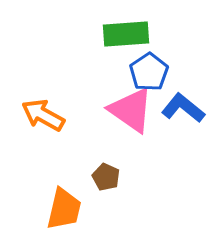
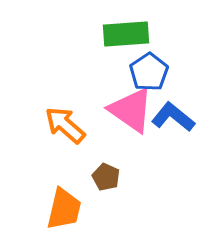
blue L-shape: moved 10 px left, 9 px down
orange arrow: moved 22 px right, 10 px down; rotated 12 degrees clockwise
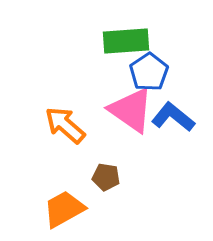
green rectangle: moved 7 px down
brown pentagon: rotated 16 degrees counterclockwise
orange trapezoid: rotated 132 degrees counterclockwise
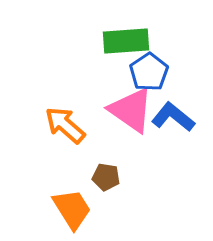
orange trapezoid: moved 8 px right; rotated 87 degrees clockwise
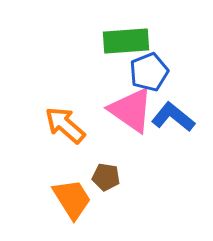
blue pentagon: rotated 12 degrees clockwise
orange trapezoid: moved 10 px up
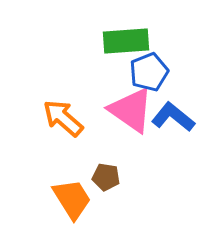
orange arrow: moved 2 px left, 7 px up
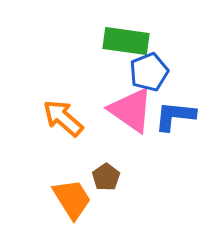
green rectangle: rotated 12 degrees clockwise
blue L-shape: moved 2 px right, 1 px up; rotated 33 degrees counterclockwise
brown pentagon: rotated 28 degrees clockwise
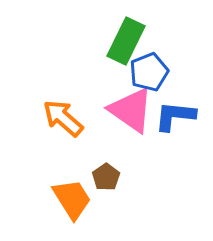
green rectangle: rotated 72 degrees counterclockwise
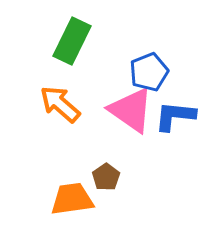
green rectangle: moved 54 px left
orange arrow: moved 3 px left, 14 px up
orange trapezoid: rotated 66 degrees counterclockwise
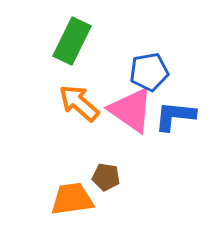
blue pentagon: rotated 12 degrees clockwise
orange arrow: moved 19 px right, 1 px up
brown pentagon: rotated 28 degrees counterclockwise
